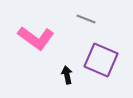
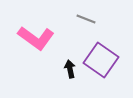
purple square: rotated 12 degrees clockwise
black arrow: moved 3 px right, 6 px up
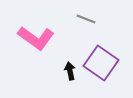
purple square: moved 3 px down
black arrow: moved 2 px down
